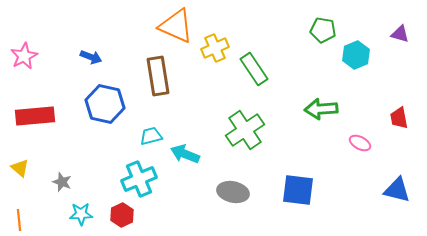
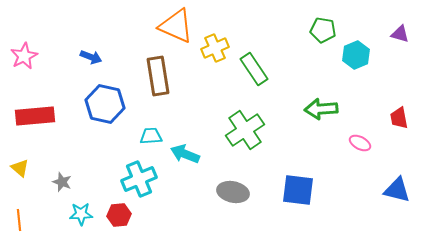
cyan trapezoid: rotated 10 degrees clockwise
red hexagon: moved 3 px left; rotated 20 degrees clockwise
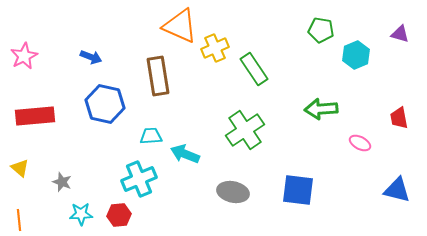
orange triangle: moved 4 px right
green pentagon: moved 2 px left
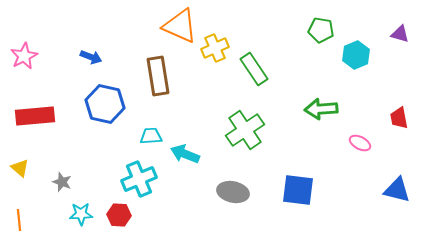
red hexagon: rotated 10 degrees clockwise
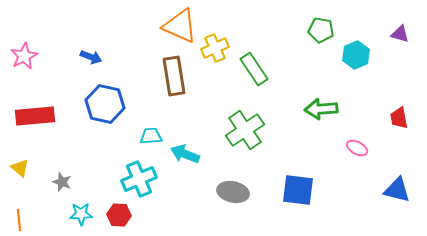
brown rectangle: moved 16 px right
pink ellipse: moved 3 px left, 5 px down
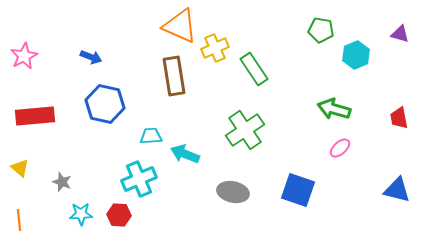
green arrow: moved 13 px right; rotated 20 degrees clockwise
pink ellipse: moved 17 px left; rotated 70 degrees counterclockwise
blue square: rotated 12 degrees clockwise
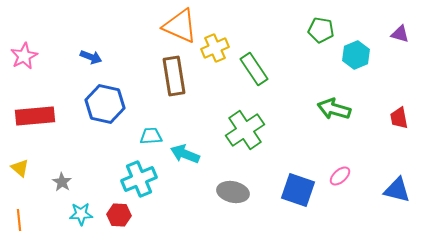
pink ellipse: moved 28 px down
gray star: rotated 12 degrees clockwise
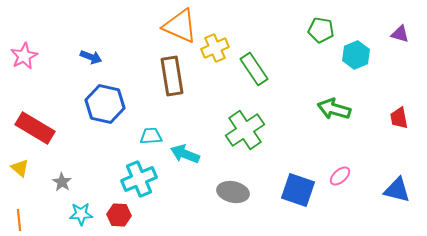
brown rectangle: moved 2 px left
red rectangle: moved 12 px down; rotated 36 degrees clockwise
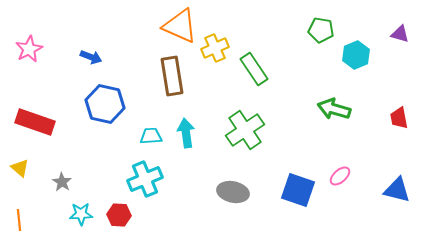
pink star: moved 5 px right, 7 px up
red rectangle: moved 6 px up; rotated 12 degrees counterclockwise
cyan arrow: moved 1 px right, 21 px up; rotated 60 degrees clockwise
cyan cross: moved 6 px right
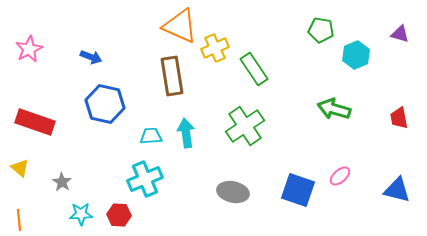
green cross: moved 4 px up
